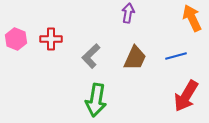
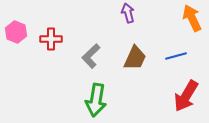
purple arrow: rotated 24 degrees counterclockwise
pink hexagon: moved 7 px up
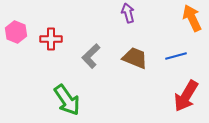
brown trapezoid: rotated 92 degrees counterclockwise
green arrow: moved 29 px left; rotated 44 degrees counterclockwise
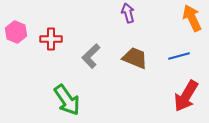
blue line: moved 3 px right
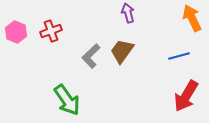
red cross: moved 8 px up; rotated 20 degrees counterclockwise
brown trapezoid: moved 13 px left, 7 px up; rotated 76 degrees counterclockwise
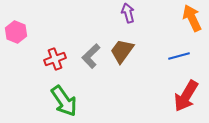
red cross: moved 4 px right, 28 px down
green arrow: moved 3 px left, 1 px down
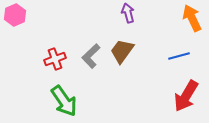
pink hexagon: moved 1 px left, 17 px up; rotated 15 degrees clockwise
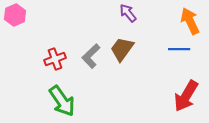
purple arrow: rotated 24 degrees counterclockwise
orange arrow: moved 2 px left, 3 px down
brown trapezoid: moved 2 px up
blue line: moved 7 px up; rotated 15 degrees clockwise
green arrow: moved 2 px left
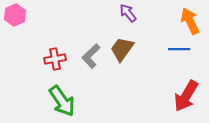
red cross: rotated 10 degrees clockwise
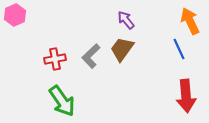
purple arrow: moved 2 px left, 7 px down
blue line: rotated 65 degrees clockwise
red arrow: rotated 36 degrees counterclockwise
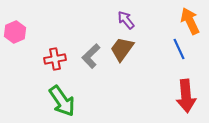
pink hexagon: moved 17 px down
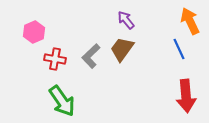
pink hexagon: moved 19 px right
red cross: rotated 20 degrees clockwise
